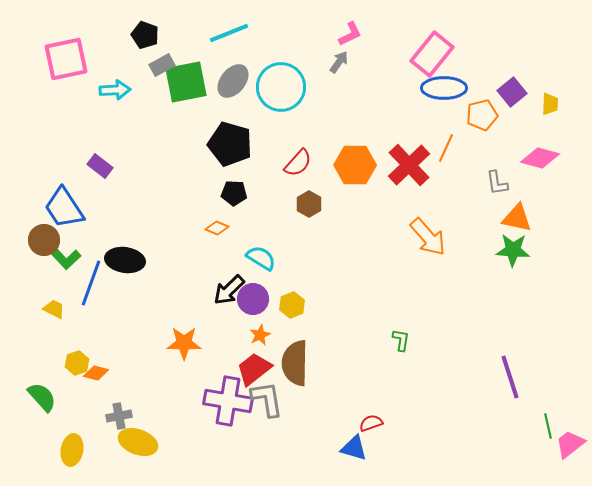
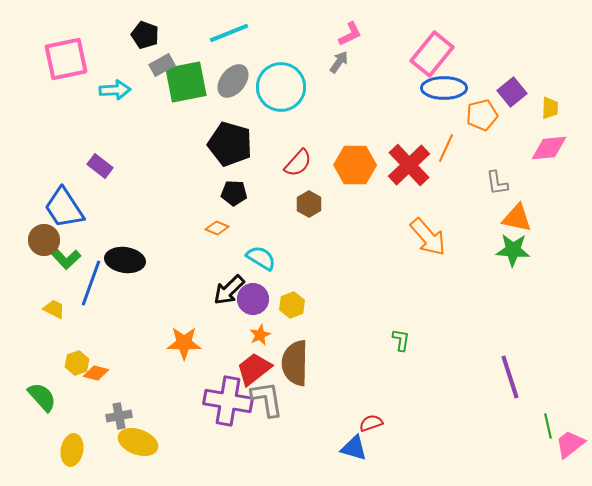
yellow trapezoid at (550, 104): moved 4 px down
pink diamond at (540, 158): moved 9 px right, 10 px up; rotated 21 degrees counterclockwise
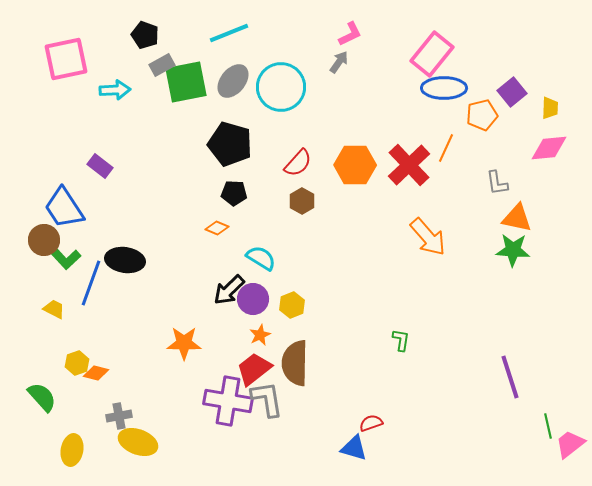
brown hexagon at (309, 204): moved 7 px left, 3 px up
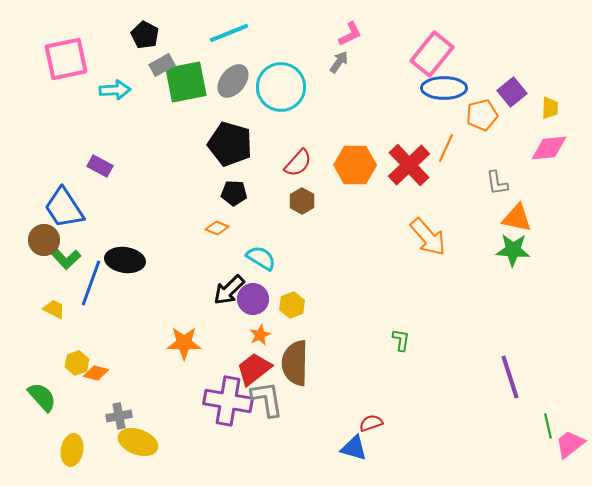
black pentagon at (145, 35): rotated 8 degrees clockwise
purple rectangle at (100, 166): rotated 10 degrees counterclockwise
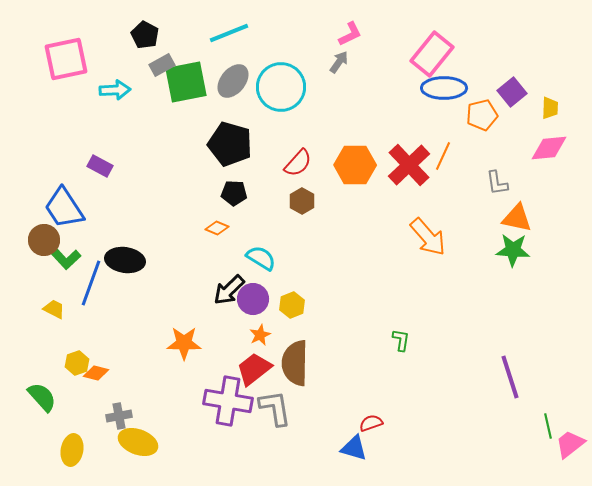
orange line at (446, 148): moved 3 px left, 8 px down
gray L-shape at (267, 399): moved 8 px right, 9 px down
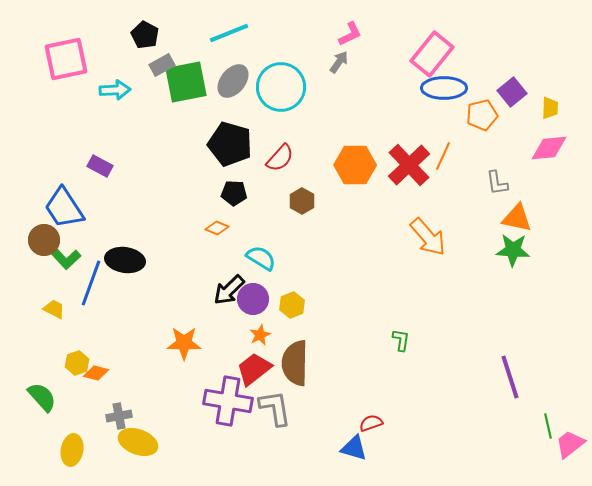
red semicircle at (298, 163): moved 18 px left, 5 px up
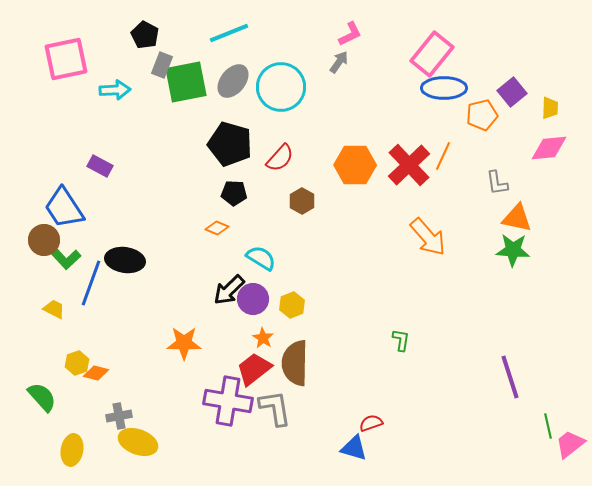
gray rectangle at (162, 65): rotated 40 degrees counterclockwise
orange star at (260, 335): moved 3 px right, 3 px down; rotated 15 degrees counterclockwise
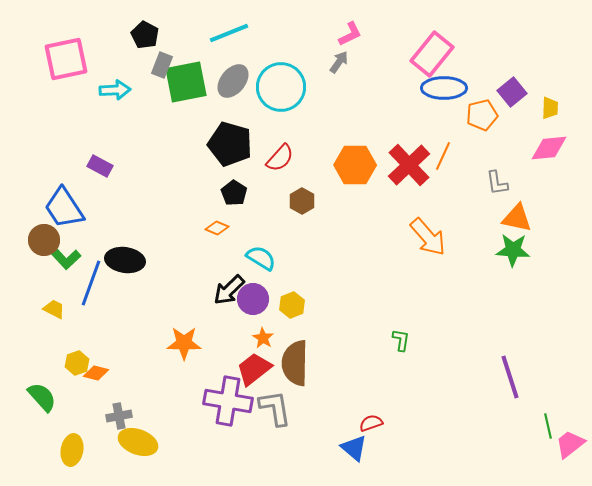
black pentagon at (234, 193): rotated 30 degrees clockwise
blue triangle at (354, 448): rotated 24 degrees clockwise
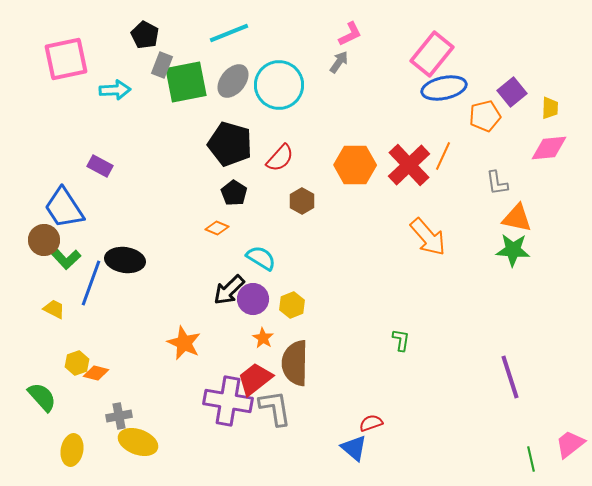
cyan circle at (281, 87): moved 2 px left, 2 px up
blue ellipse at (444, 88): rotated 12 degrees counterclockwise
orange pentagon at (482, 115): moved 3 px right, 1 px down
orange star at (184, 343): rotated 24 degrees clockwise
red trapezoid at (254, 369): moved 1 px right, 10 px down
green line at (548, 426): moved 17 px left, 33 px down
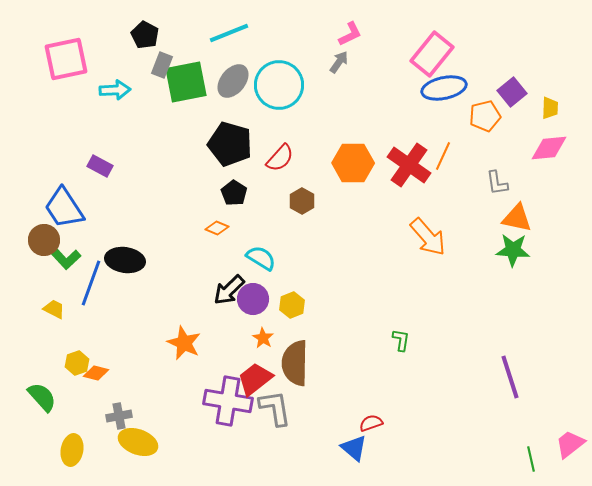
orange hexagon at (355, 165): moved 2 px left, 2 px up
red cross at (409, 165): rotated 12 degrees counterclockwise
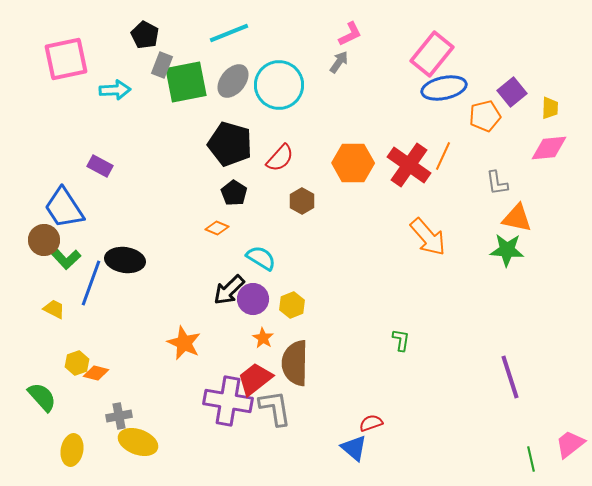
green star at (513, 250): moved 6 px left
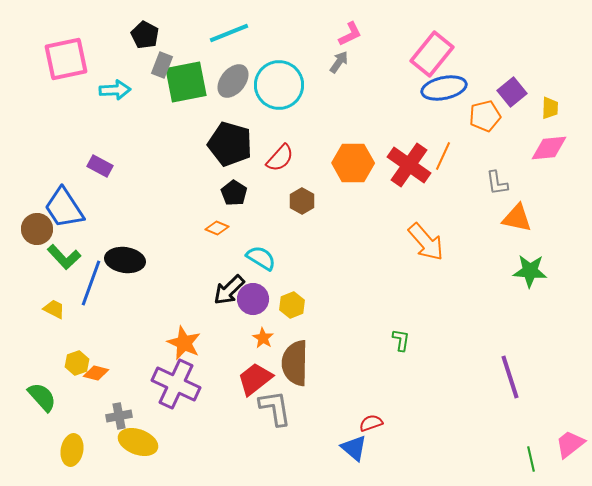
orange arrow at (428, 237): moved 2 px left, 5 px down
brown circle at (44, 240): moved 7 px left, 11 px up
green star at (507, 250): moved 23 px right, 21 px down
purple cross at (228, 401): moved 52 px left, 17 px up; rotated 15 degrees clockwise
